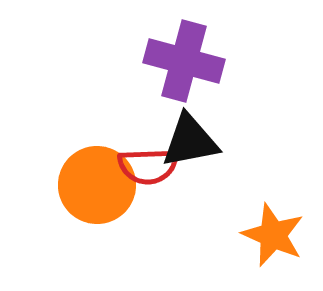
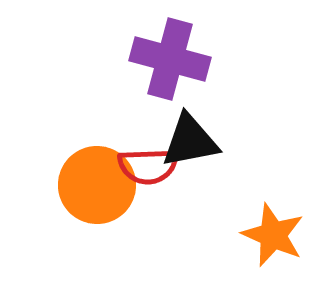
purple cross: moved 14 px left, 2 px up
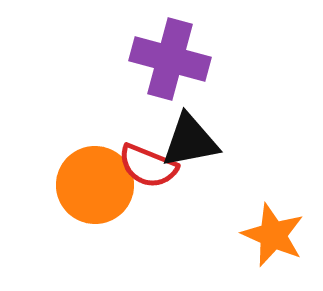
red semicircle: rotated 24 degrees clockwise
orange circle: moved 2 px left
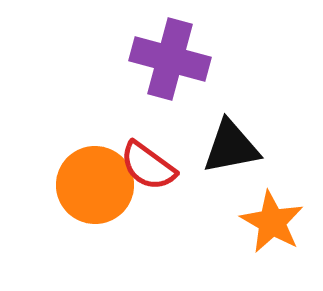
black triangle: moved 41 px right, 6 px down
red semicircle: rotated 14 degrees clockwise
orange star: moved 1 px left, 13 px up; rotated 6 degrees clockwise
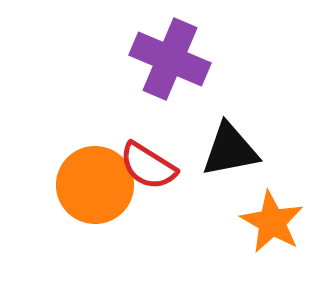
purple cross: rotated 8 degrees clockwise
black triangle: moved 1 px left, 3 px down
red semicircle: rotated 4 degrees counterclockwise
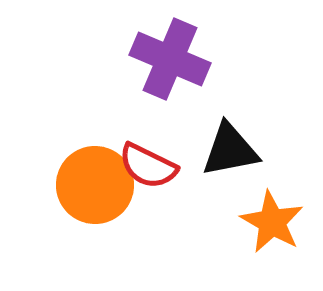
red semicircle: rotated 6 degrees counterclockwise
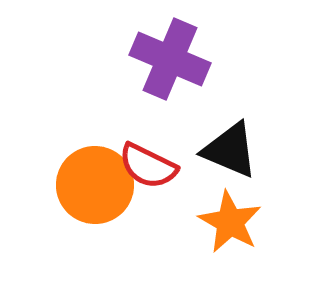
black triangle: rotated 34 degrees clockwise
orange star: moved 42 px left
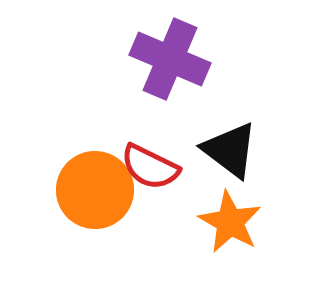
black triangle: rotated 14 degrees clockwise
red semicircle: moved 2 px right, 1 px down
orange circle: moved 5 px down
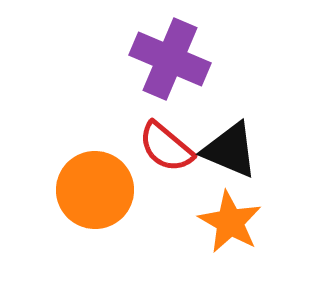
black triangle: rotated 14 degrees counterclockwise
red semicircle: moved 16 px right, 20 px up; rotated 14 degrees clockwise
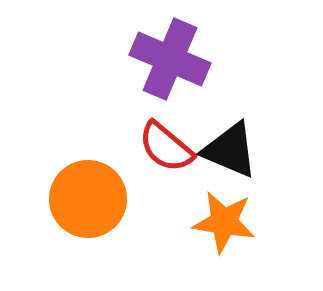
orange circle: moved 7 px left, 9 px down
orange star: moved 6 px left; rotated 20 degrees counterclockwise
